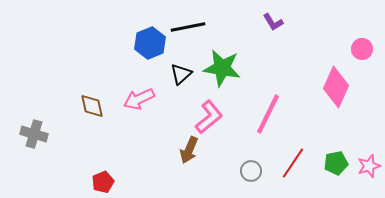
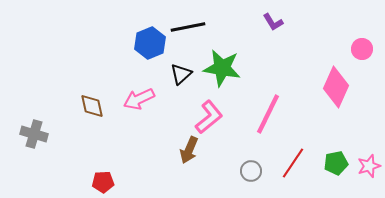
red pentagon: rotated 20 degrees clockwise
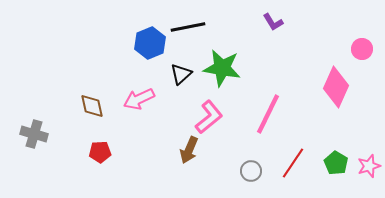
green pentagon: rotated 30 degrees counterclockwise
red pentagon: moved 3 px left, 30 px up
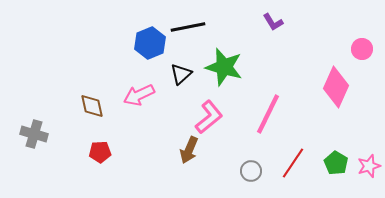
green star: moved 2 px right, 1 px up; rotated 6 degrees clockwise
pink arrow: moved 4 px up
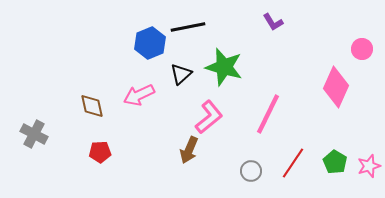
gray cross: rotated 12 degrees clockwise
green pentagon: moved 1 px left, 1 px up
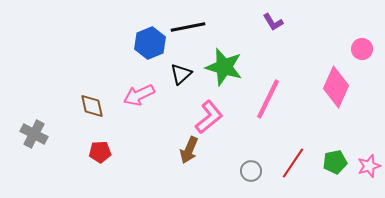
pink line: moved 15 px up
green pentagon: rotated 30 degrees clockwise
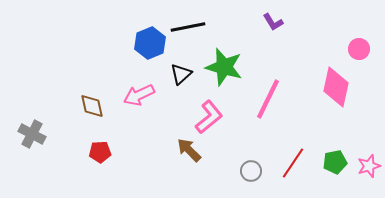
pink circle: moved 3 px left
pink diamond: rotated 12 degrees counterclockwise
gray cross: moved 2 px left
brown arrow: rotated 112 degrees clockwise
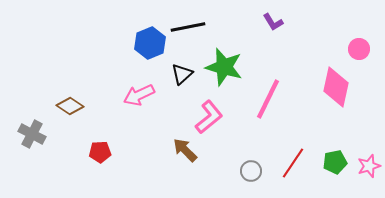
black triangle: moved 1 px right
brown diamond: moved 22 px left; rotated 44 degrees counterclockwise
brown arrow: moved 4 px left
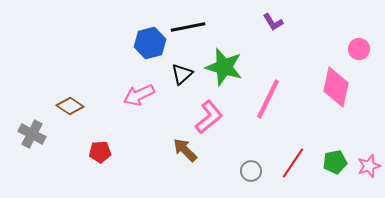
blue hexagon: rotated 8 degrees clockwise
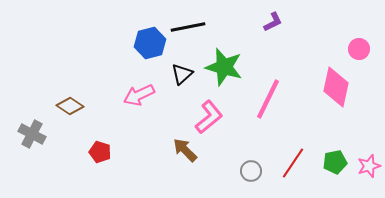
purple L-shape: rotated 85 degrees counterclockwise
red pentagon: rotated 20 degrees clockwise
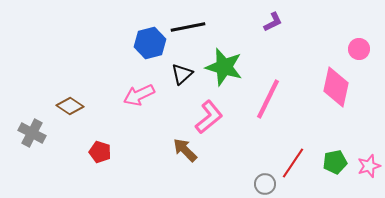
gray cross: moved 1 px up
gray circle: moved 14 px right, 13 px down
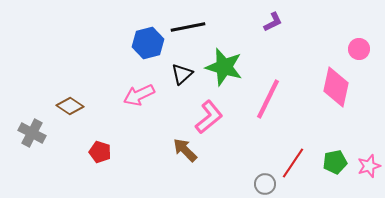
blue hexagon: moved 2 px left
